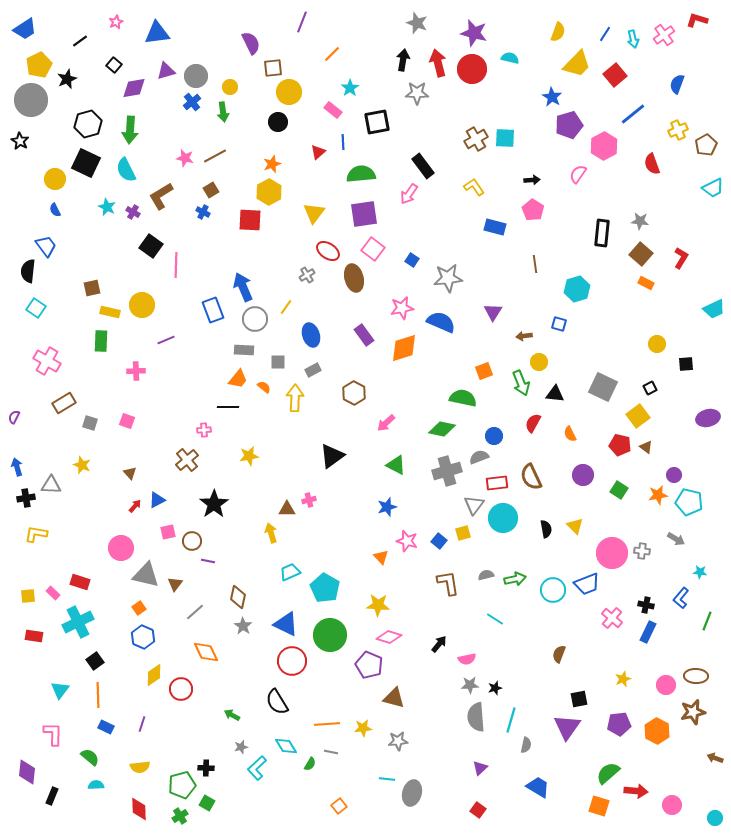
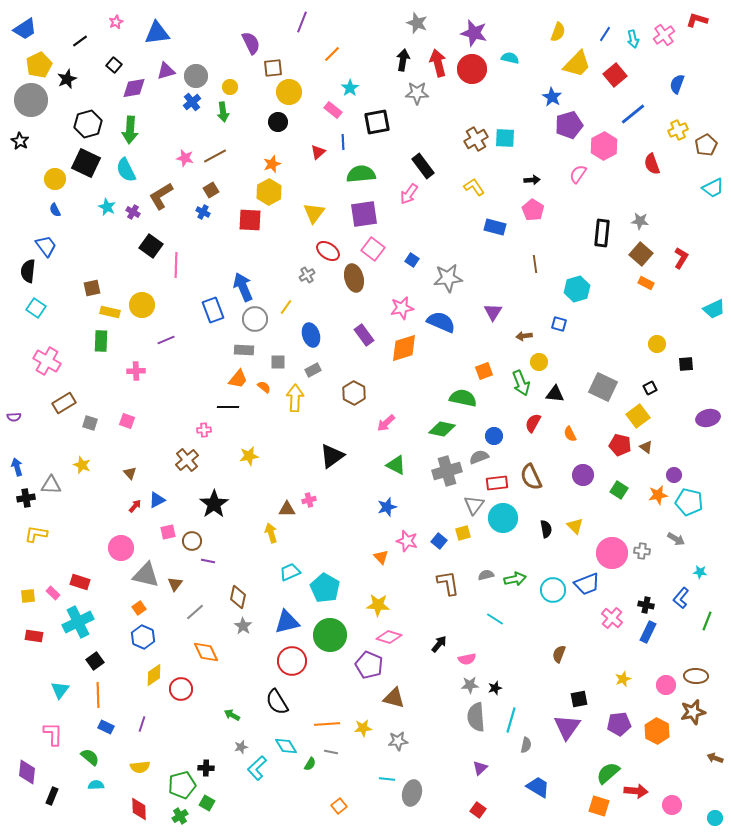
purple semicircle at (14, 417): rotated 120 degrees counterclockwise
blue triangle at (286, 624): moved 1 px right, 2 px up; rotated 40 degrees counterclockwise
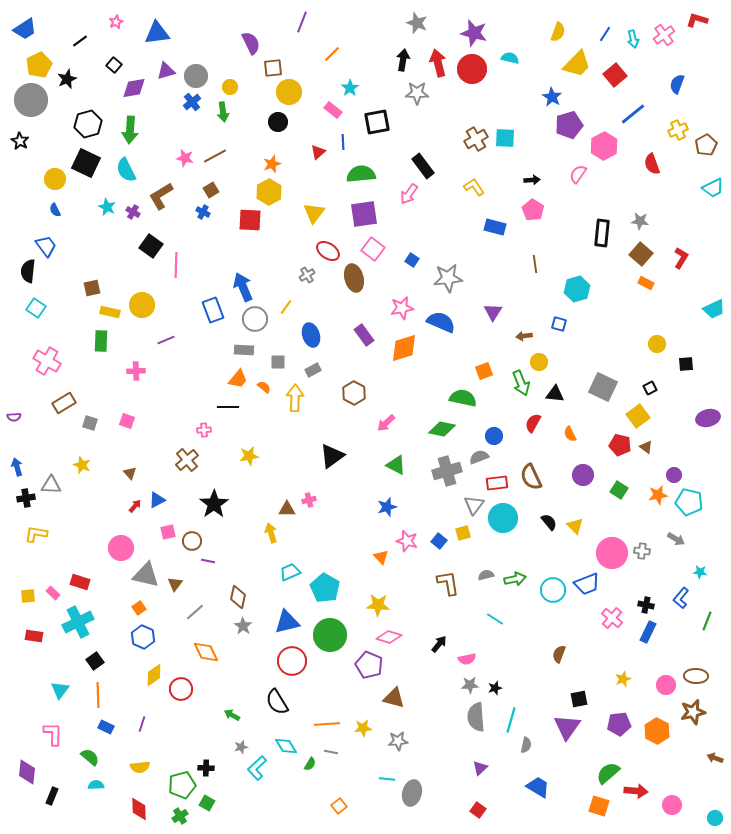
black semicircle at (546, 529): moved 3 px right, 7 px up; rotated 30 degrees counterclockwise
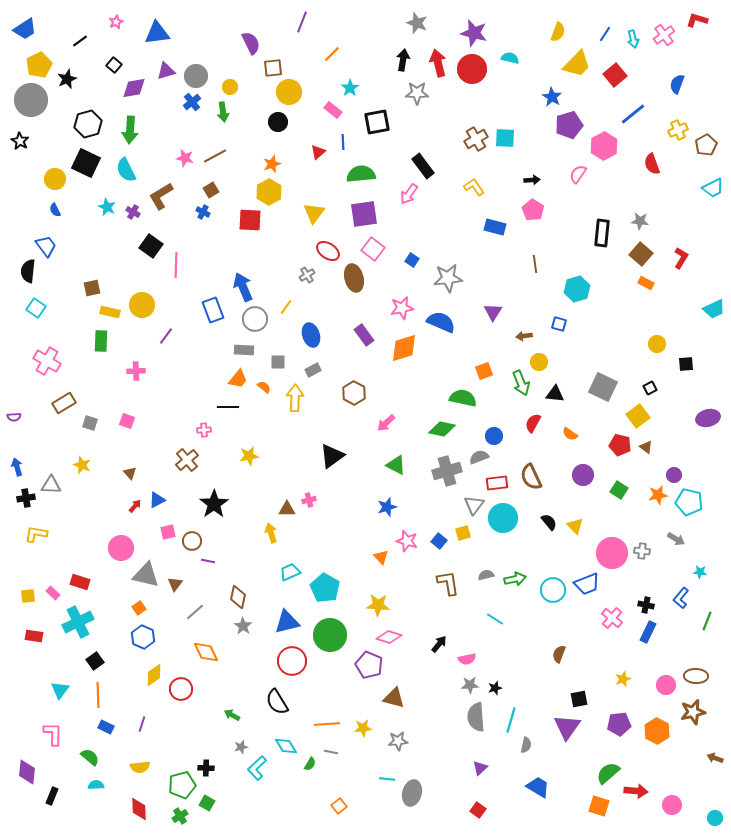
purple line at (166, 340): moved 4 px up; rotated 30 degrees counterclockwise
orange semicircle at (570, 434): rotated 28 degrees counterclockwise
